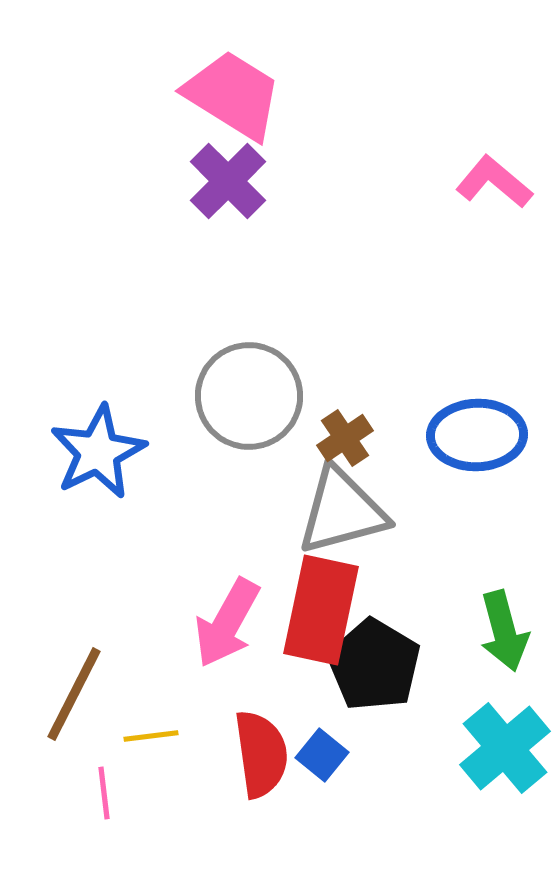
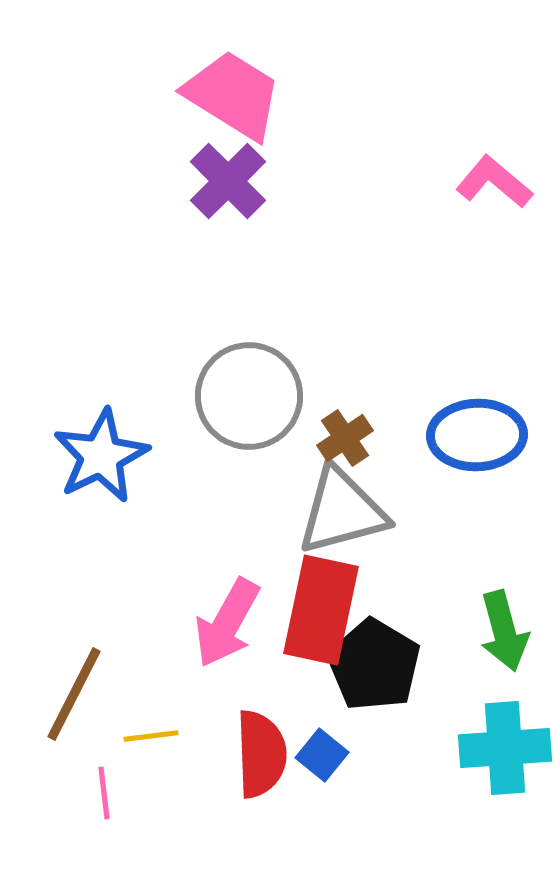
blue star: moved 3 px right, 4 px down
cyan cross: rotated 36 degrees clockwise
red semicircle: rotated 6 degrees clockwise
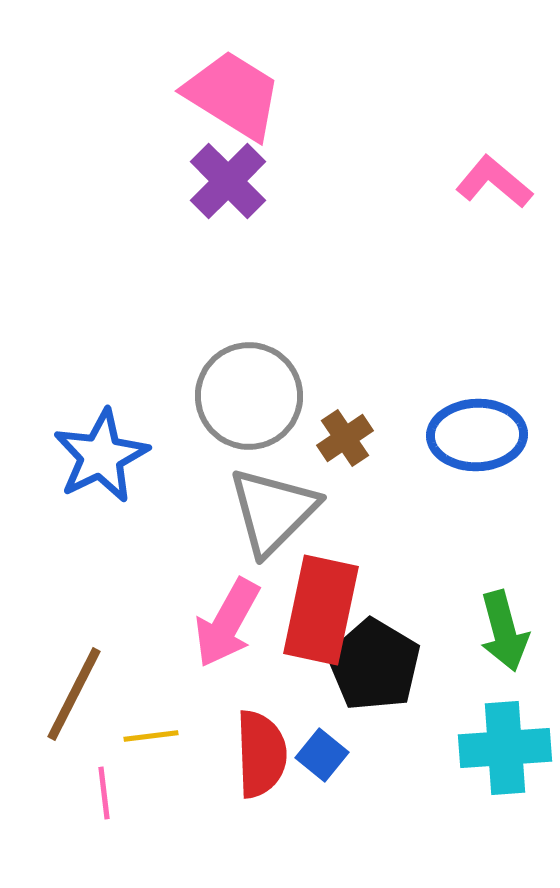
gray triangle: moved 69 px left; rotated 30 degrees counterclockwise
